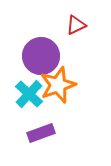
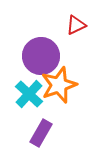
orange star: moved 1 px right
purple rectangle: rotated 40 degrees counterclockwise
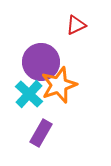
purple circle: moved 6 px down
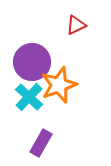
purple circle: moved 9 px left
cyan cross: moved 3 px down
purple rectangle: moved 10 px down
